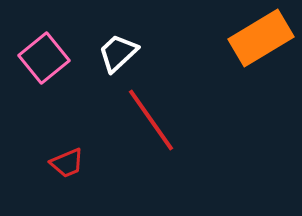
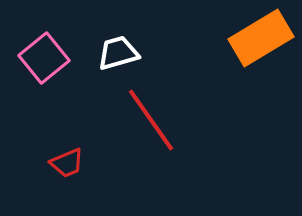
white trapezoid: rotated 27 degrees clockwise
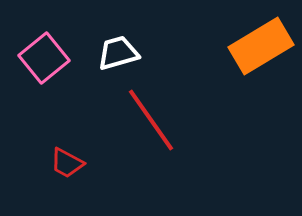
orange rectangle: moved 8 px down
red trapezoid: rotated 51 degrees clockwise
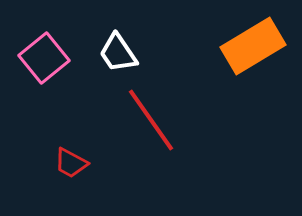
orange rectangle: moved 8 px left
white trapezoid: rotated 108 degrees counterclockwise
red trapezoid: moved 4 px right
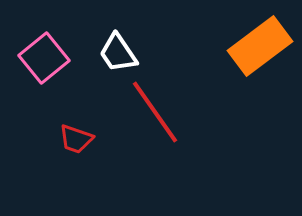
orange rectangle: moved 7 px right; rotated 6 degrees counterclockwise
red line: moved 4 px right, 8 px up
red trapezoid: moved 5 px right, 24 px up; rotated 9 degrees counterclockwise
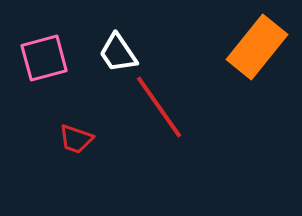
orange rectangle: moved 3 px left, 1 px down; rotated 14 degrees counterclockwise
pink square: rotated 24 degrees clockwise
red line: moved 4 px right, 5 px up
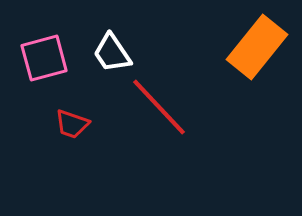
white trapezoid: moved 6 px left
red line: rotated 8 degrees counterclockwise
red trapezoid: moved 4 px left, 15 px up
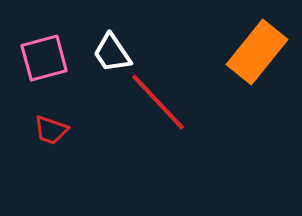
orange rectangle: moved 5 px down
red line: moved 1 px left, 5 px up
red trapezoid: moved 21 px left, 6 px down
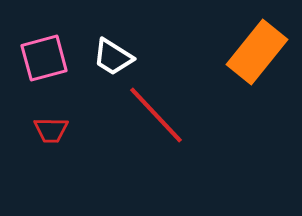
white trapezoid: moved 1 px right, 4 px down; rotated 24 degrees counterclockwise
red line: moved 2 px left, 13 px down
red trapezoid: rotated 18 degrees counterclockwise
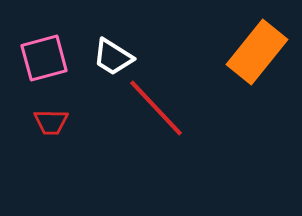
red line: moved 7 px up
red trapezoid: moved 8 px up
